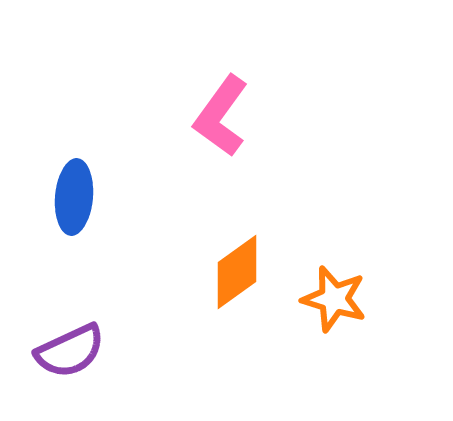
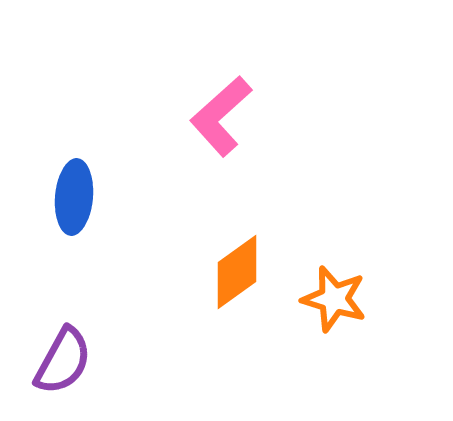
pink L-shape: rotated 12 degrees clockwise
purple semicircle: moved 7 px left, 10 px down; rotated 36 degrees counterclockwise
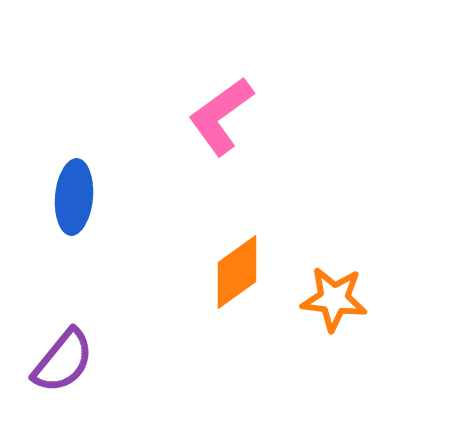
pink L-shape: rotated 6 degrees clockwise
orange star: rotated 10 degrees counterclockwise
purple semicircle: rotated 10 degrees clockwise
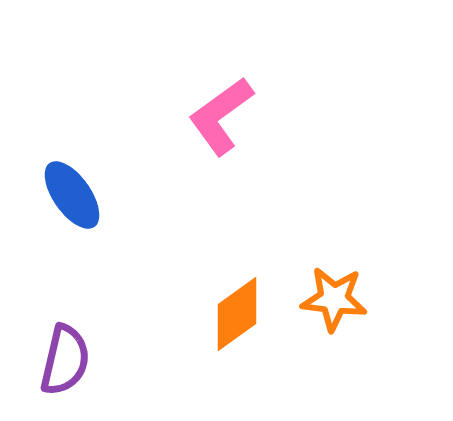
blue ellipse: moved 2 px left, 2 px up; rotated 40 degrees counterclockwise
orange diamond: moved 42 px down
purple semicircle: moved 2 px right, 1 px up; rotated 26 degrees counterclockwise
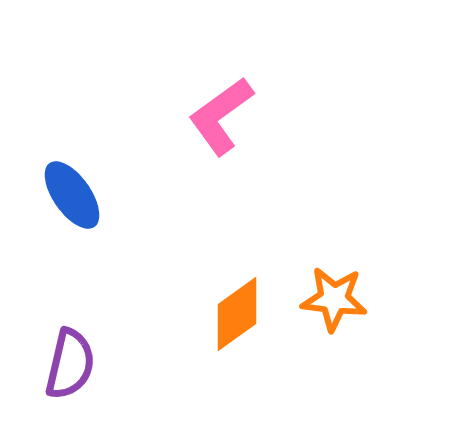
purple semicircle: moved 5 px right, 4 px down
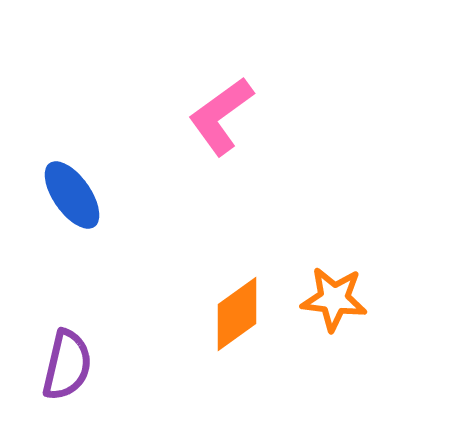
purple semicircle: moved 3 px left, 1 px down
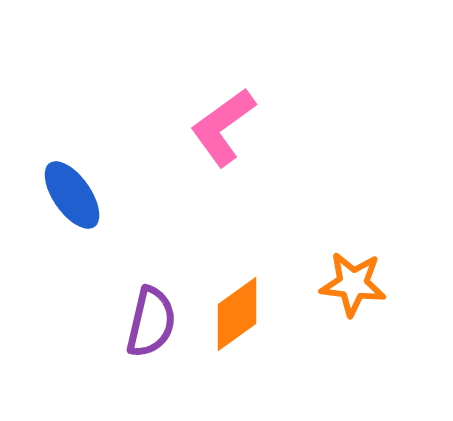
pink L-shape: moved 2 px right, 11 px down
orange star: moved 19 px right, 15 px up
purple semicircle: moved 84 px right, 43 px up
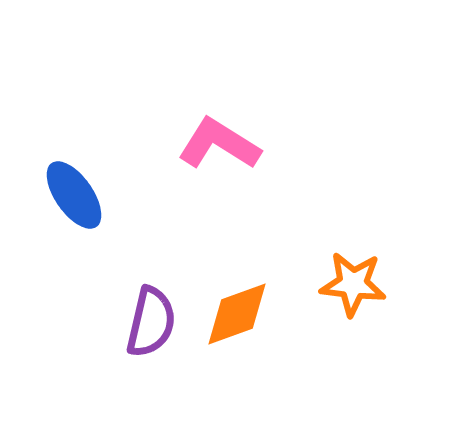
pink L-shape: moved 4 px left, 17 px down; rotated 68 degrees clockwise
blue ellipse: moved 2 px right
orange diamond: rotated 16 degrees clockwise
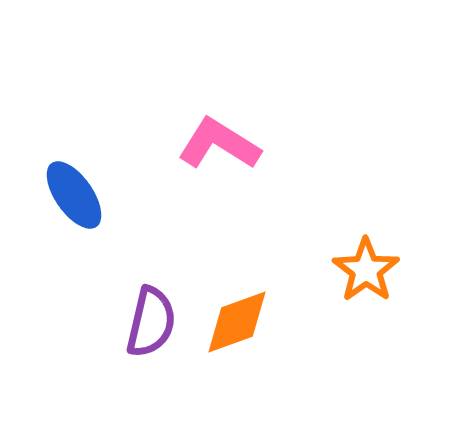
orange star: moved 13 px right, 14 px up; rotated 30 degrees clockwise
orange diamond: moved 8 px down
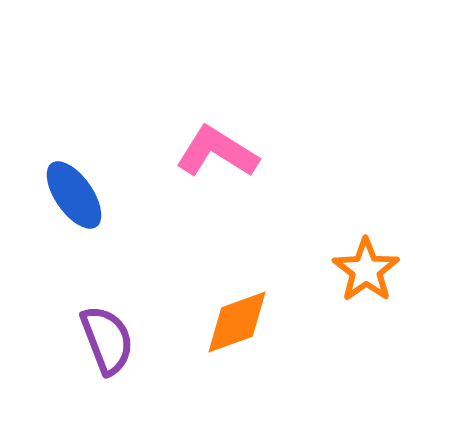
pink L-shape: moved 2 px left, 8 px down
purple semicircle: moved 44 px left, 18 px down; rotated 34 degrees counterclockwise
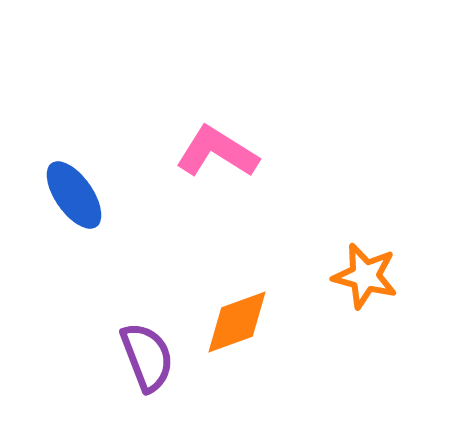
orange star: moved 1 px left, 6 px down; rotated 22 degrees counterclockwise
purple semicircle: moved 40 px right, 17 px down
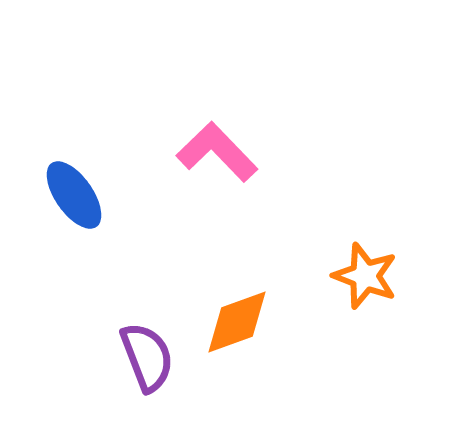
pink L-shape: rotated 14 degrees clockwise
orange star: rotated 6 degrees clockwise
